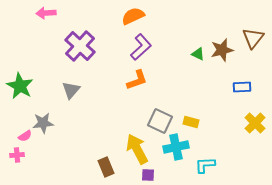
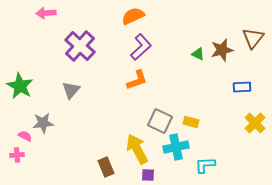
pink semicircle: rotated 120 degrees counterclockwise
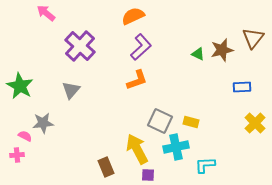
pink arrow: rotated 42 degrees clockwise
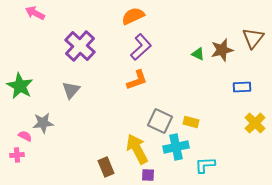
pink arrow: moved 11 px left; rotated 12 degrees counterclockwise
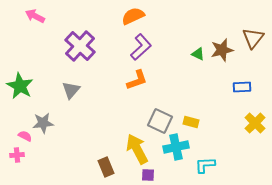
pink arrow: moved 3 px down
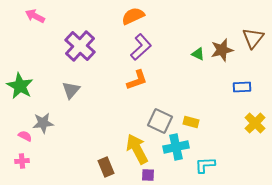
pink cross: moved 5 px right, 6 px down
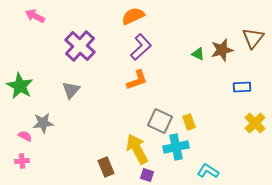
yellow rectangle: moved 2 px left; rotated 56 degrees clockwise
cyan L-shape: moved 3 px right, 6 px down; rotated 35 degrees clockwise
purple square: moved 1 px left; rotated 16 degrees clockwise
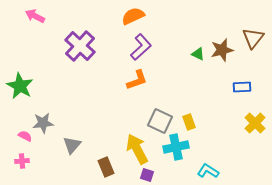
gray triangle: moved 1 px right, 55 px down
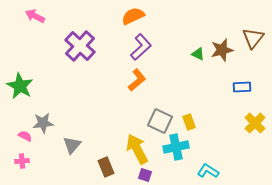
orange L-shape: rotated 20 degrees counterclockwise
purple square: moved 2 px left
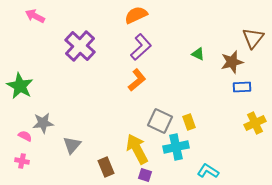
orange semicircle: moved 3 px right, 1 px up
brown star: moved 10 px right, 12 px down
yellow cross: rotated 20 degrees clockwise
pink cross: rotated 16 degrees clockwise
